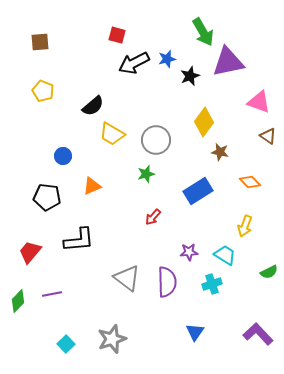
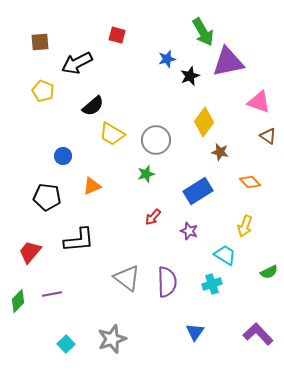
black arrow: moved 57 px left
purple star: moved 21 px up; rotated 24 degrees clockwise
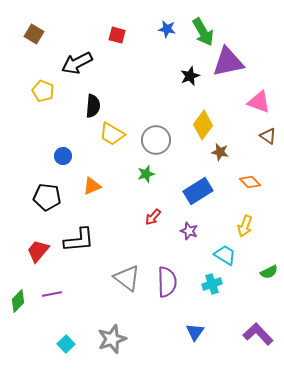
brown square: moved 6 px left, 8 px up; rotated 36 degrees clockwise
blue star: moved 30 px up; rotated 24 degrees clockwise
black semicircle: rotated 45 degrees counterclockwise
yellow diamond: moved 1 px left, 3 px down
red trapezoid: moved 8 px right, 1 px up
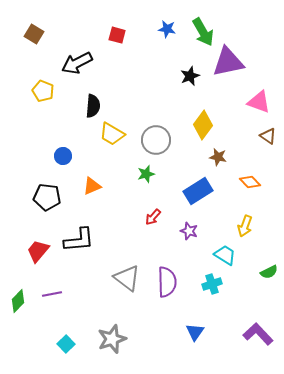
brown star: moved 2 px left, 5 px down
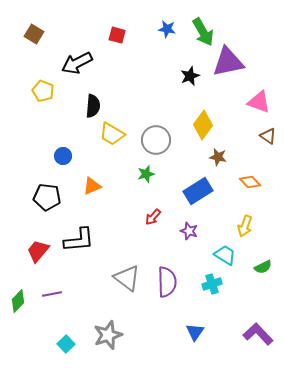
green semicircle: moved 6 px left, 5 px up
gray star: moved 4 px left, 4 px up
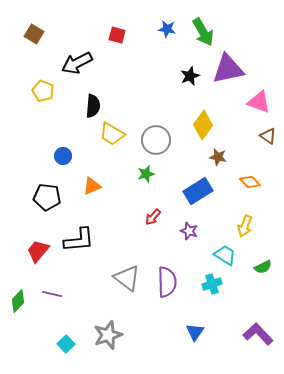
purple triangle: moved 7 px down
purple line: rotated 24 degrees clockwise
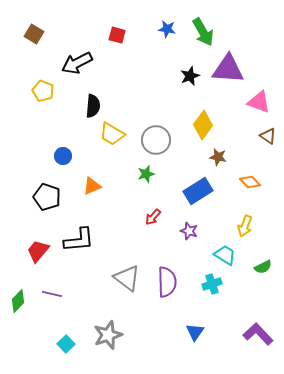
purple triangle: rotated 16 degrees clockwise
black pentagon: rotated 12 degrees clockwise
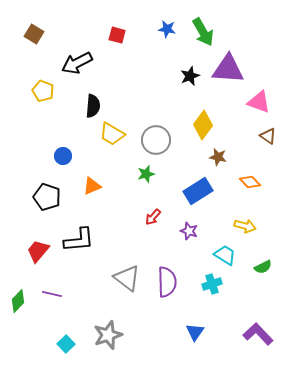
yellow arrow: rotated 95 degrees counterclockwise
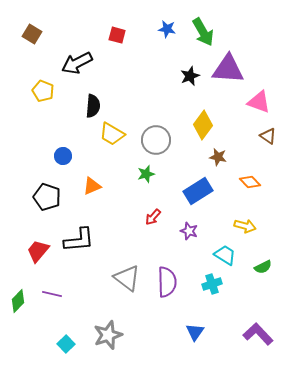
brown square: moved 2 px left
